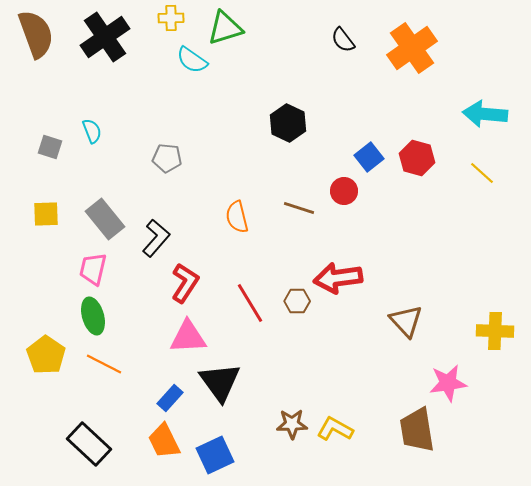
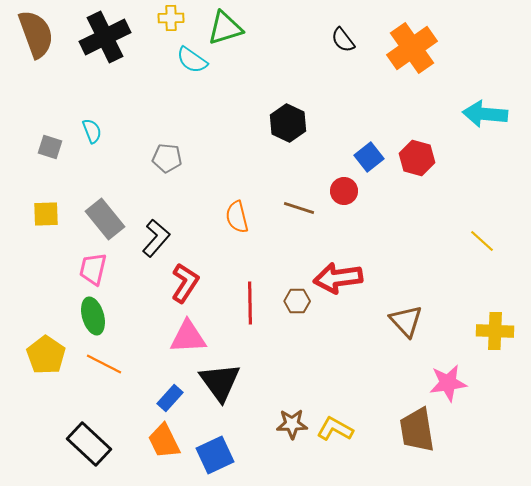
black cross at (105, 37): rotated 9 degrees clockwise
yellow line at (482, 173): moved 68 px down
red line at (250, 303): rotated 30 degrees clockwise
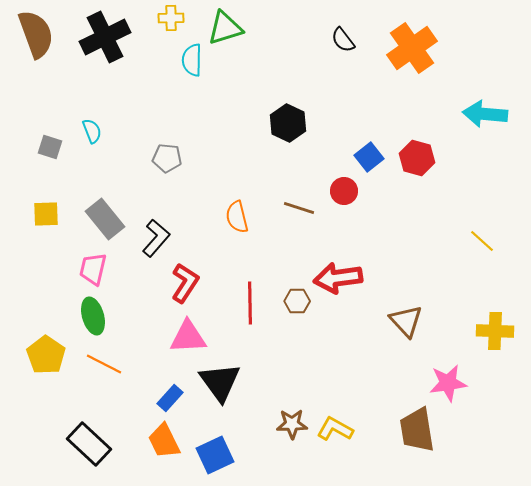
cyan semicircle at (192, 60): rotated 56 degrees clockwise
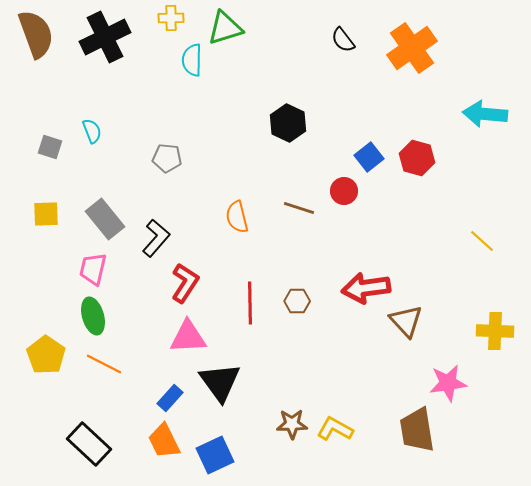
red arrow at (338, 278): moved 28 px right, 10 px down
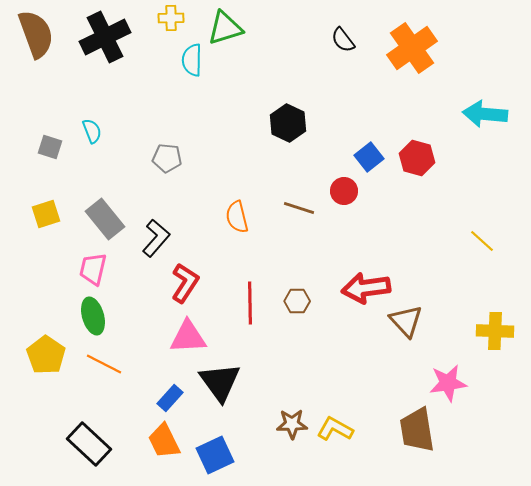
yellow square at (46, 214): rotated 16 degrees counterclockwise
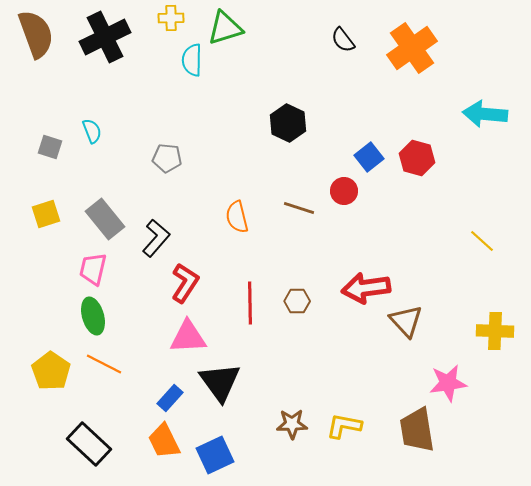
yellow pentagon at (46, 355): moved 5 px right, 16 px down
yellow L-shape at (335, 429): moved 9 px right, 3 px up; rotated 18 degrees counterclockwise
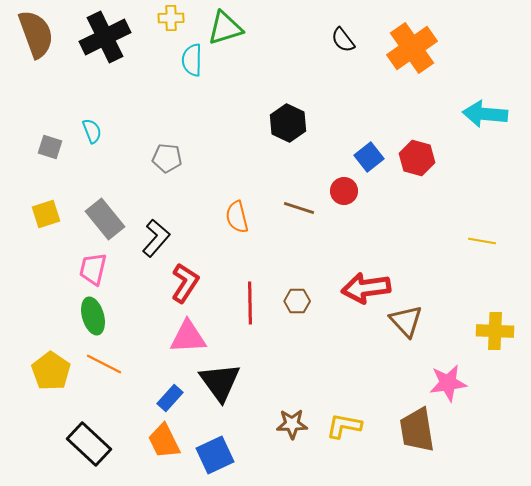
yellow line at (482, 241): rotated 32 degrees counterclockwise
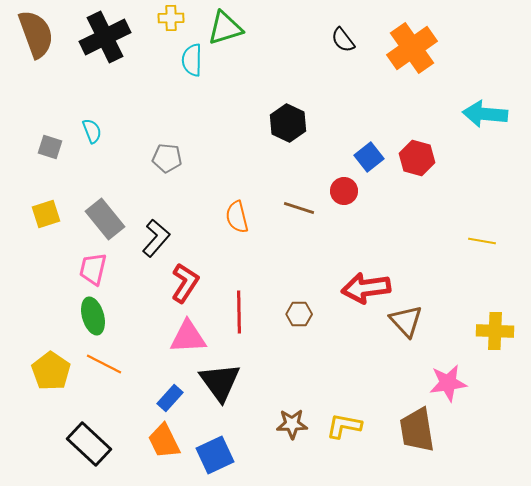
brown hexagon at (297, 301): moved 2 px right, 13 px down
red line at (250, 303): moved 11 px left, 9 px down
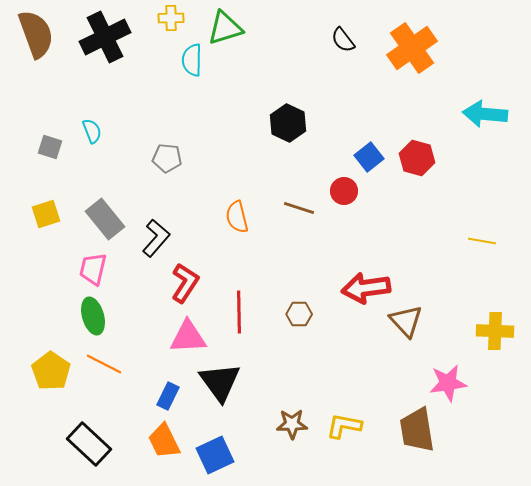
blue rectangle at (170, 398): moved 2 px left, 2 px up; rotated 16 degrees counterclockwise
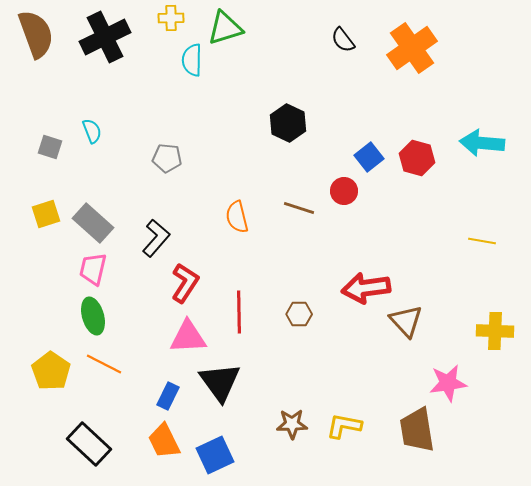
cyan arrow at (485, 114): moved 3 px left, 29 px down
gray rectangle at (105, 219): moved 12 px left, 4 px down; rotated 9 degrees counterclockwise
